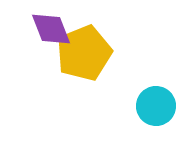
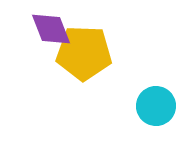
yellow pentagon: rotated 24 degrees clockwise
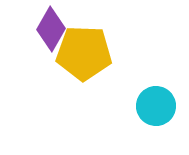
purple diamond: rotated 51 degrees clockwise
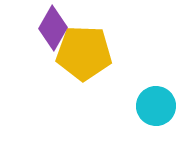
purple diamond: moved 2 px right, 1 px up
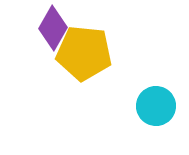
yellow pentagon: rotated 4 degrees clockwise
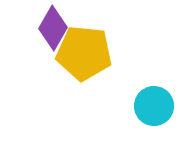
cyan circle: moved 2 px left
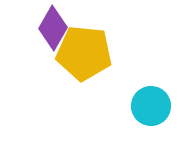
cyan circle: moved 3 px left
